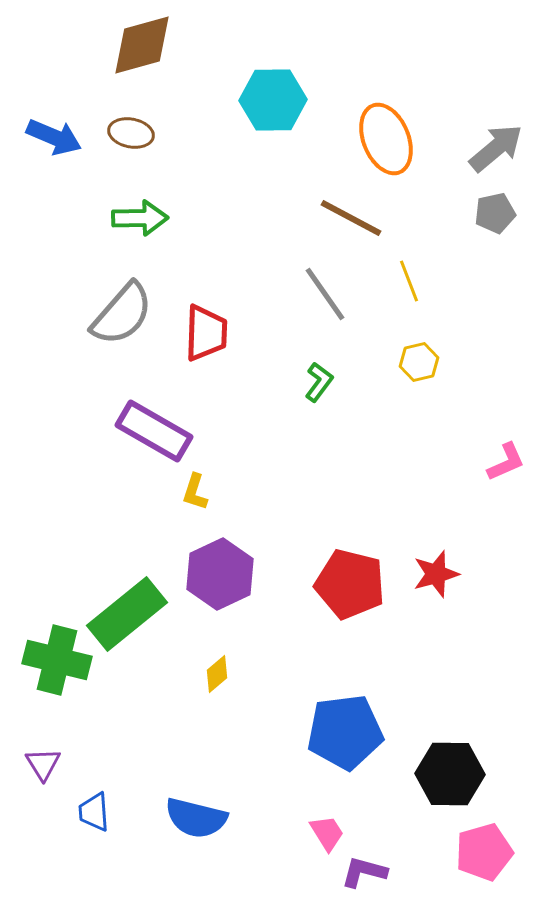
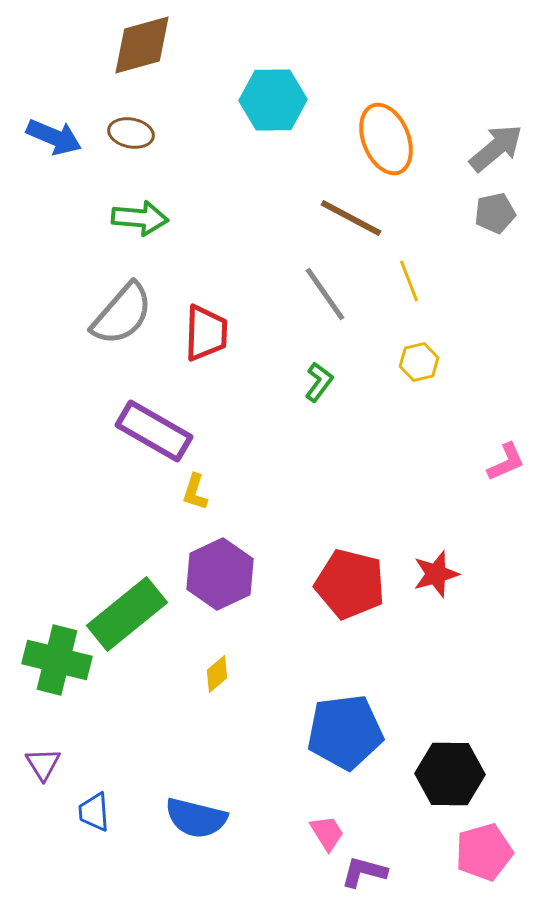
green arrow: rotated 6 degrees clockwise
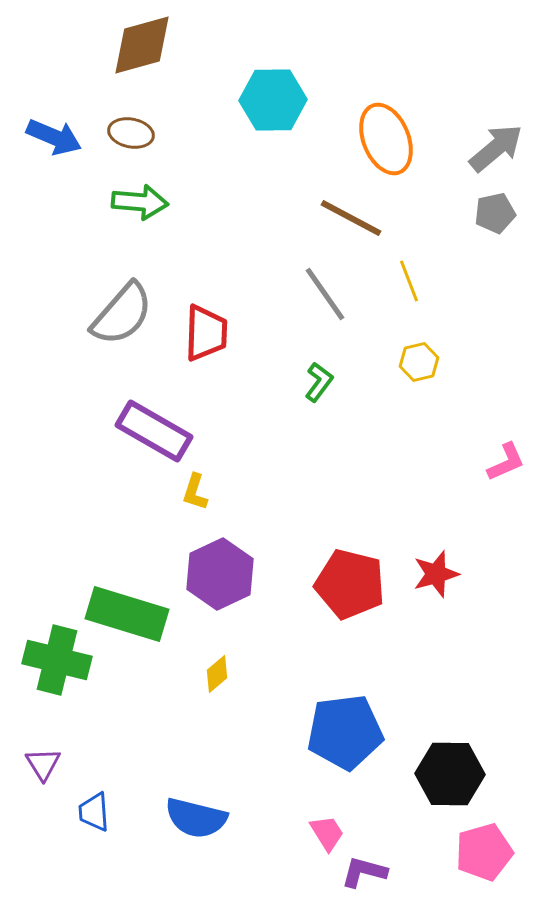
green arrow: moved 16 px up
green rectangle: rotated 56 degrees clockwise
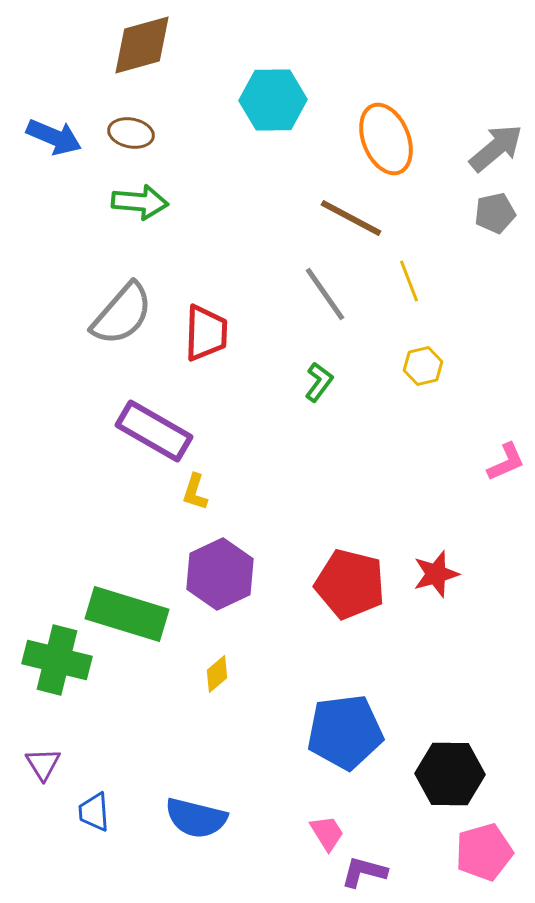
yellow hexagon: moved 4 px right, 4 px down
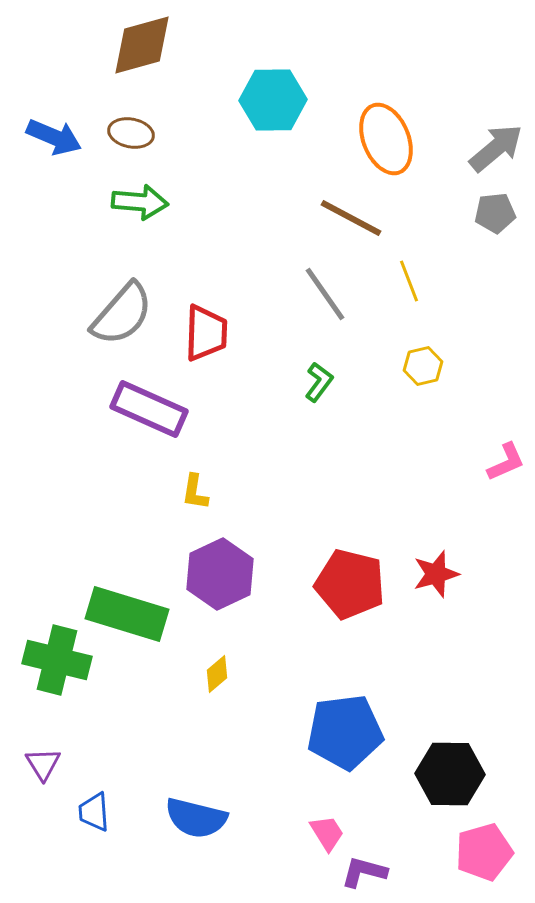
gray pentagon: rotated 6 degrees clockwise
purple rectangle: moved 5 px left, 22 px up; rotated 6 degrees counterclockwise
yellow L-shape: rotated 9 degrees counterclockwise
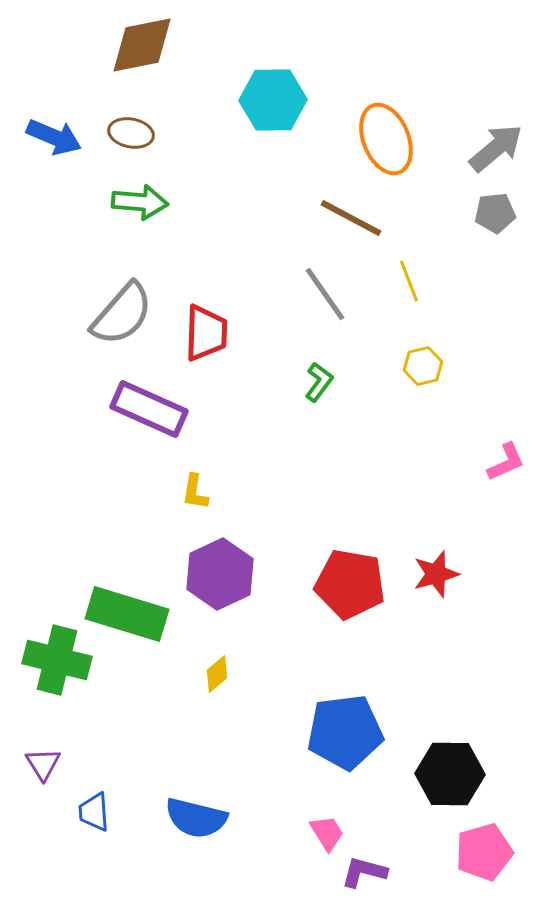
brown diamond: rotated 4 degrees clockwise
red pentagon: rotated 4 degrees counterclockwise
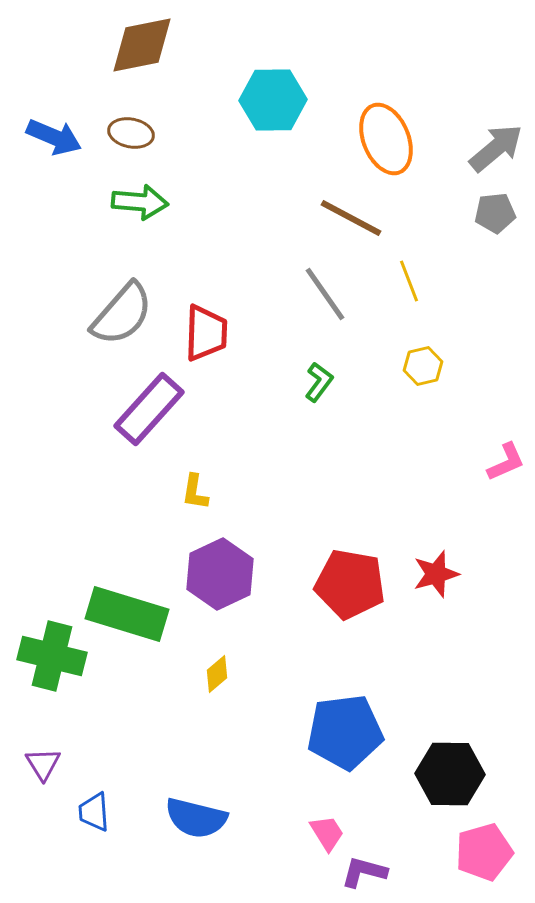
purple rectangle: rotated 72 degrees counterclockwise
green cross: moved 5 px left, 4 px up
